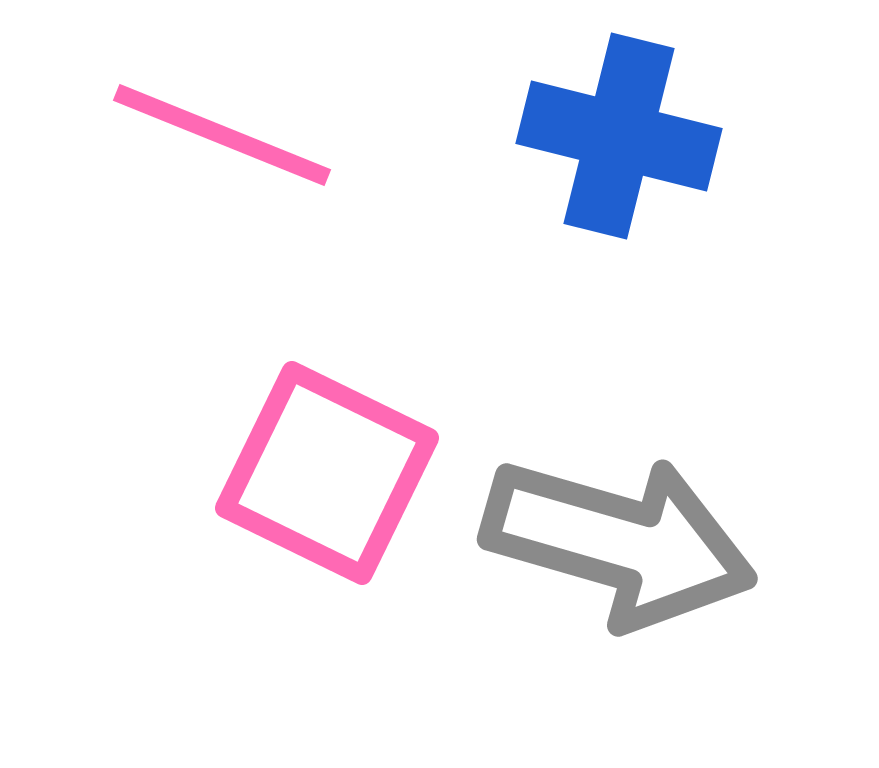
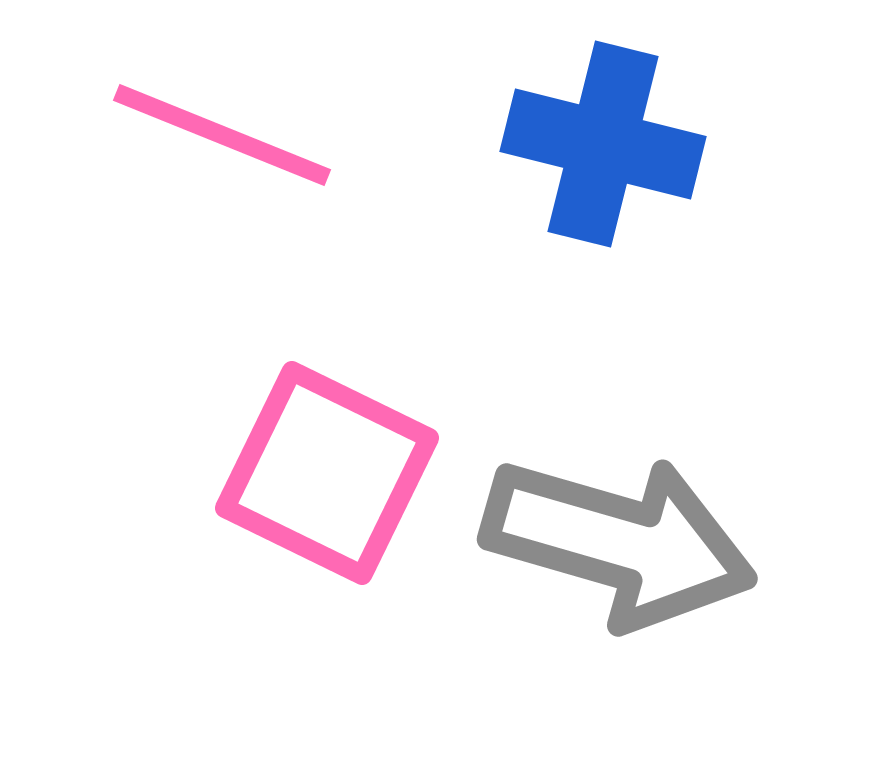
blue cross: moved 16 px left, 8 px down
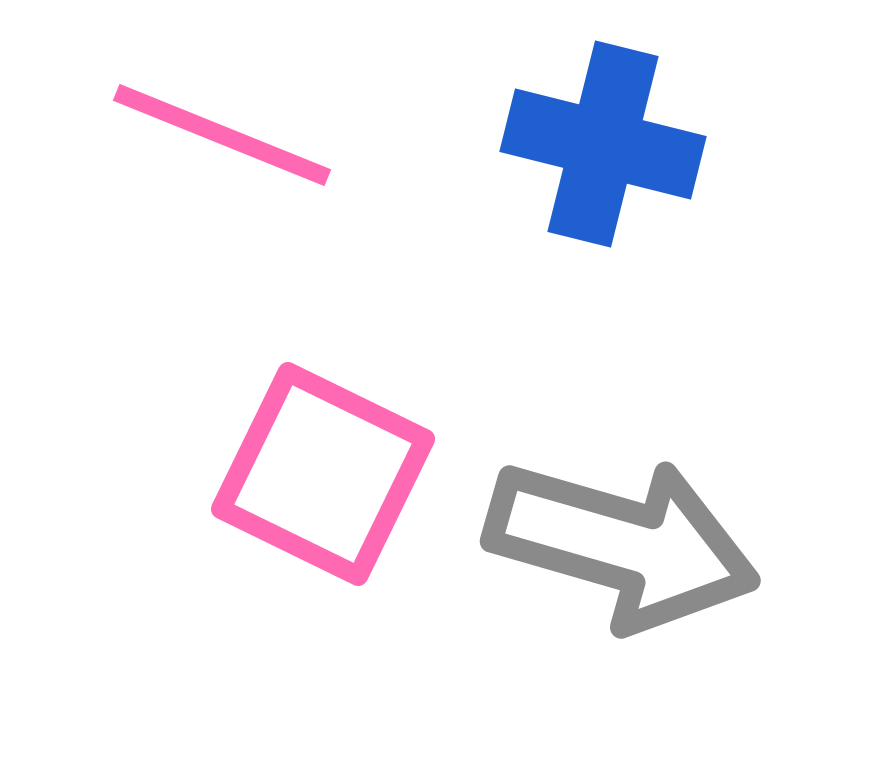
pink square: moved 4 px left, 1 px down
gray arrow: moved 3 px right, 2 px down
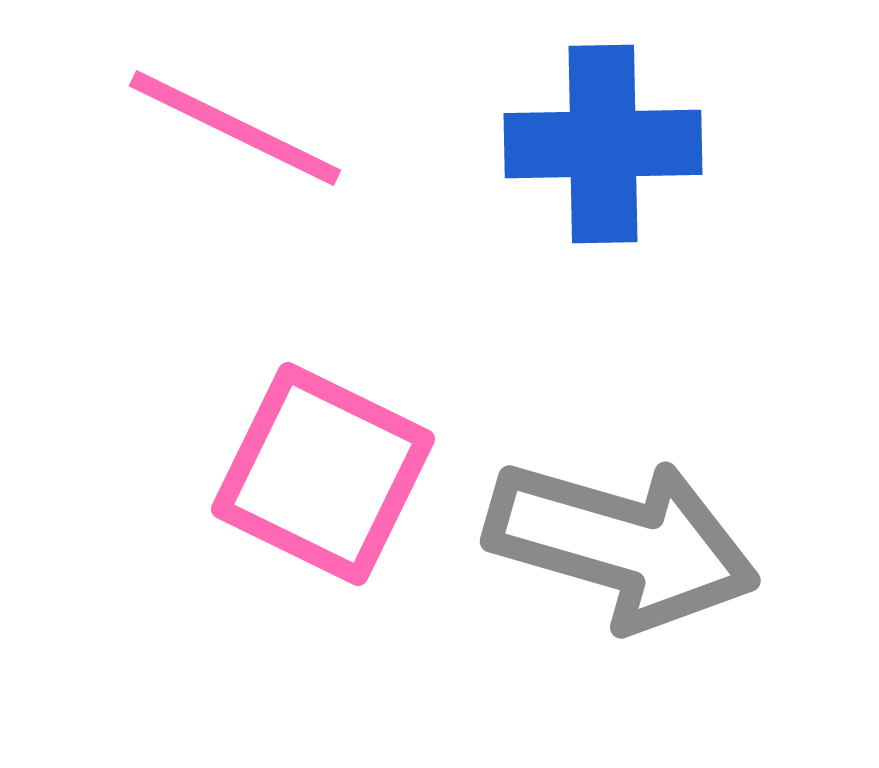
pink line: moved 13 px right, 7 px up; rotated 4 degrees clockwise
blue cross: rotated 15 degrees counterclockwise
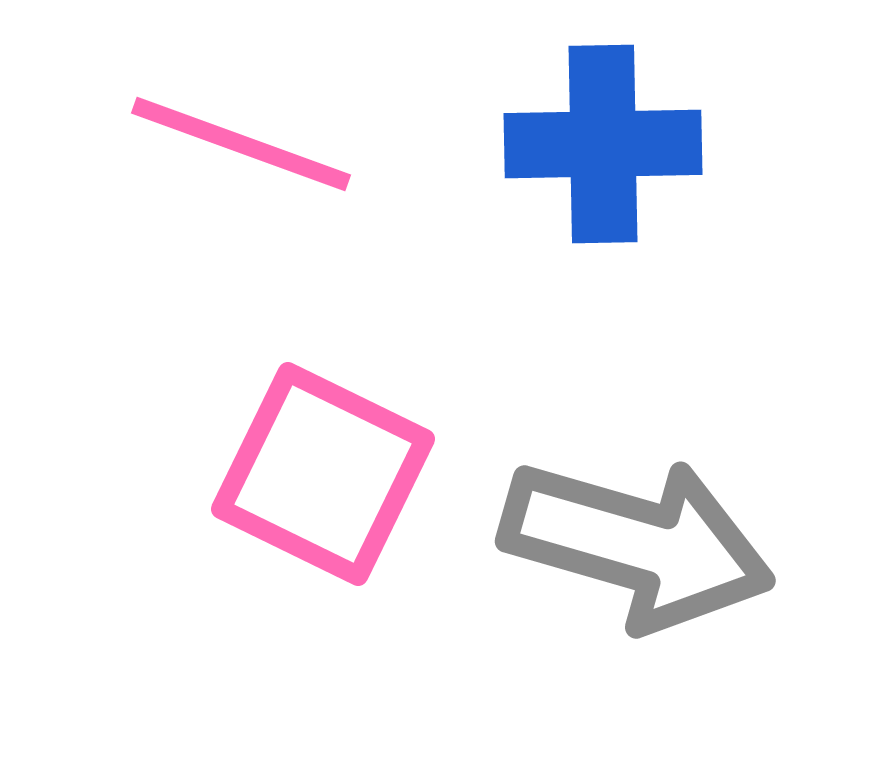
pink line: moved 6 px right, 16 px down; rotated 6 degrees counterclockwise
gray arrow: moved 15 px right
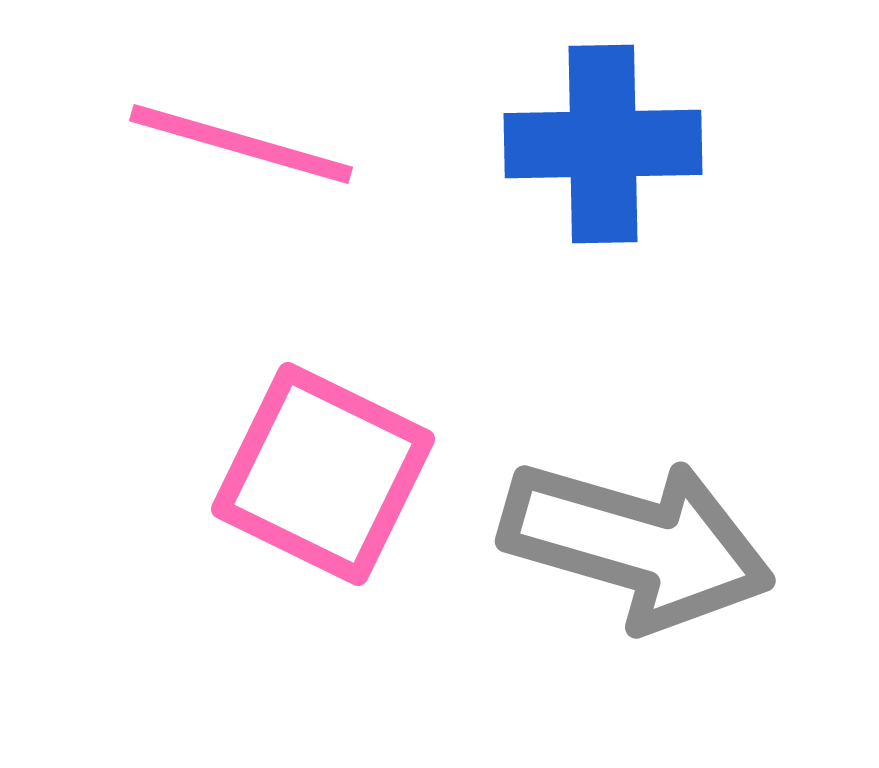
pink line: rotated 4 degrees counterclockwise
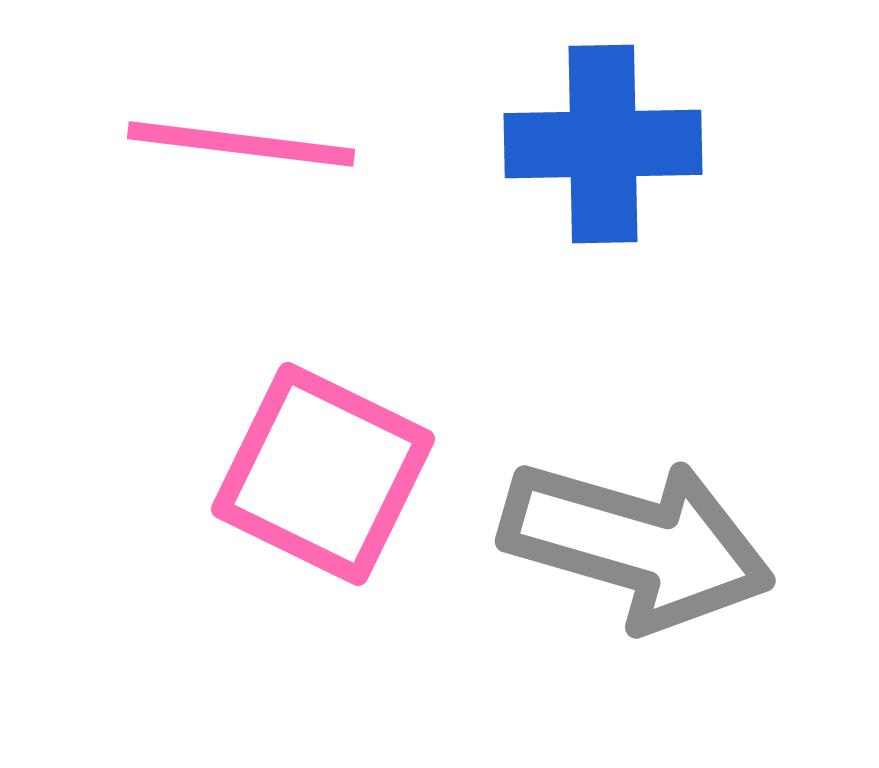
pink line: rotated 9 degrees counterclockwise
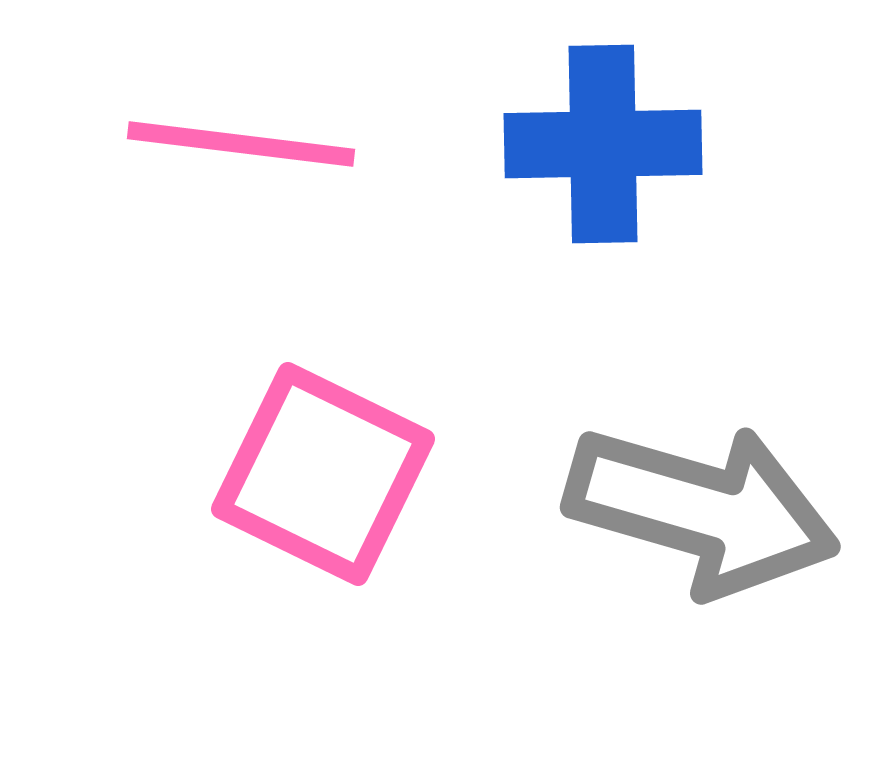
gray arrow: moved 65 px right, 34 px up
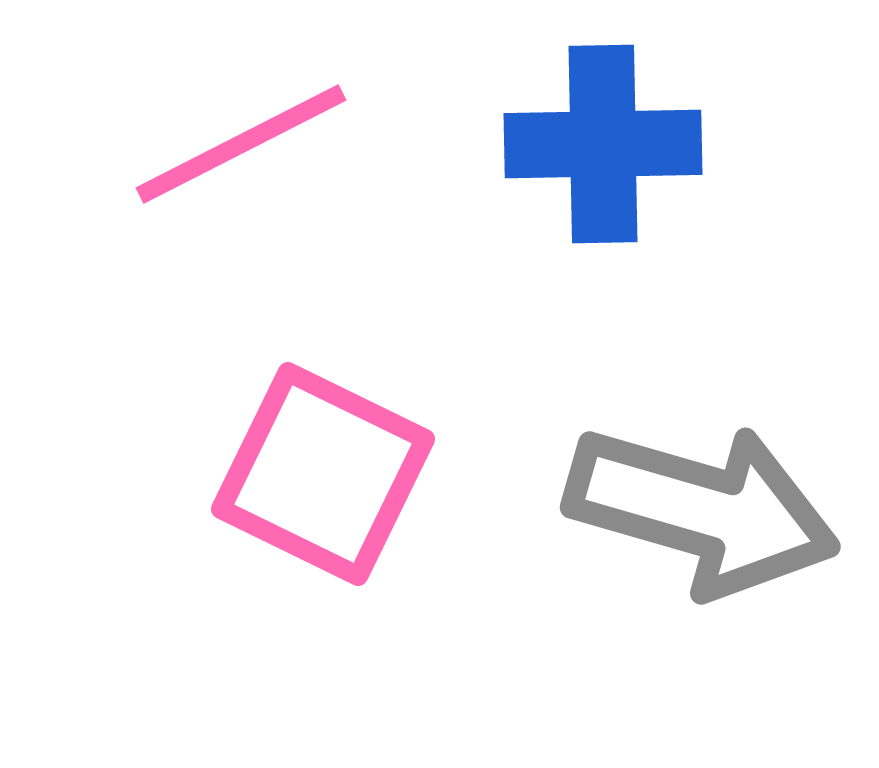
pink line: rotated 34 degrees counterclockwise
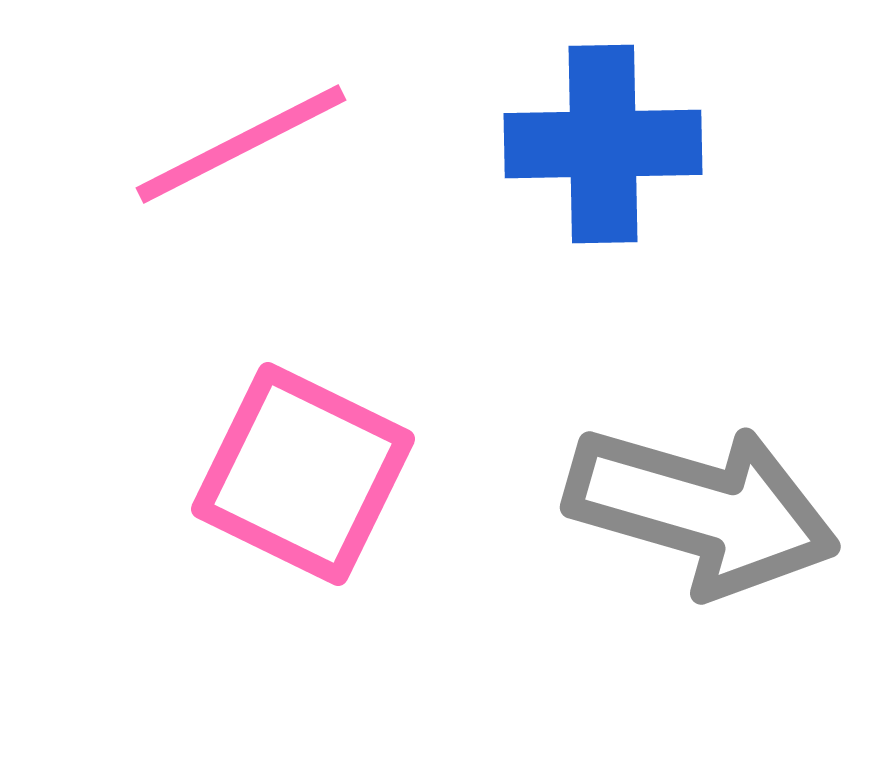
pink square: moved 20 px left
